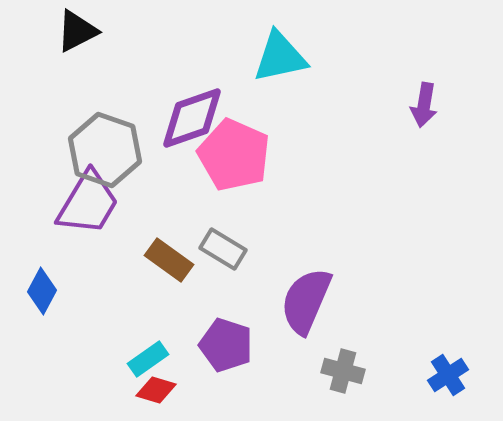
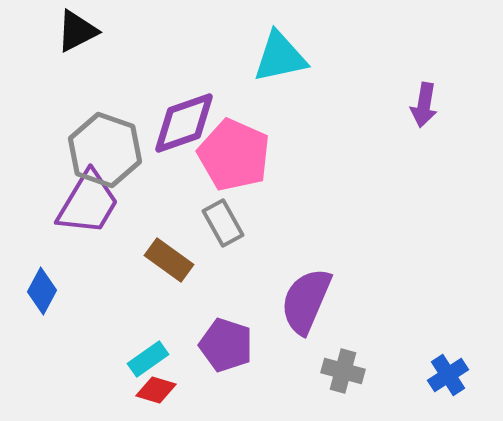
purple diamond: moved 8 px left, 5 px down
gray rectangle: moved 26 px up; rotated 30 degrees clockwise
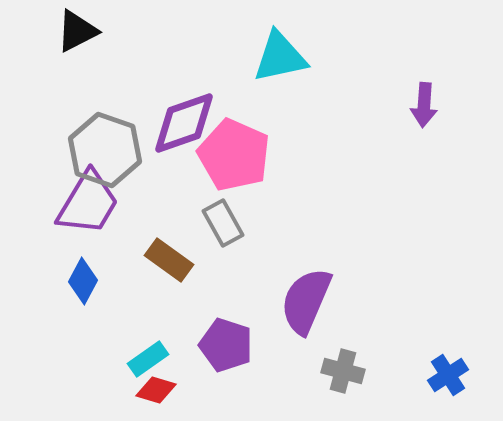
purple arrow: rotated 6 degrees counterclockwise
blue diamond: moved 41 px right, 10 px up
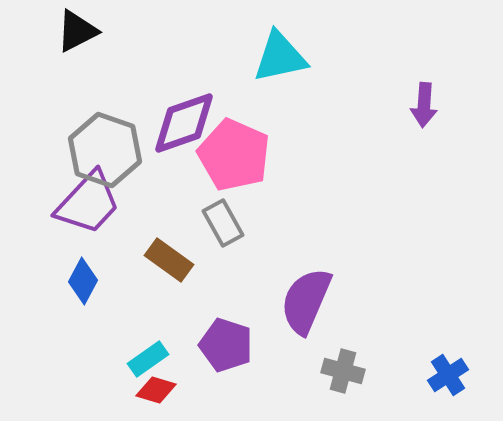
purple trapezoid: rotated 12 degrees clockwise
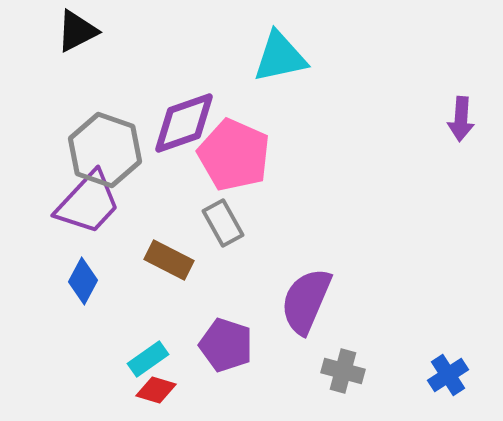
purple arrow: moved 37 px right, 14 px down
brown rectangle: rotated 9 degrees counterclockwise
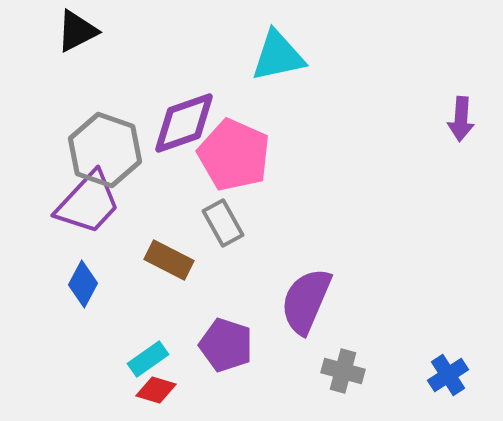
cyan triangle: moved 2 px left, 1 px up
blue diamond: moved 3 px down
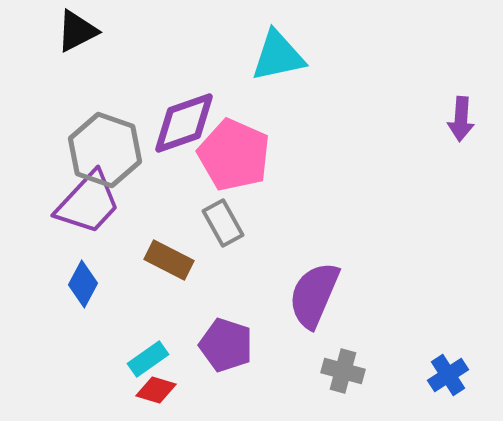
purple semicircle: moved 8 px right, 6 px up
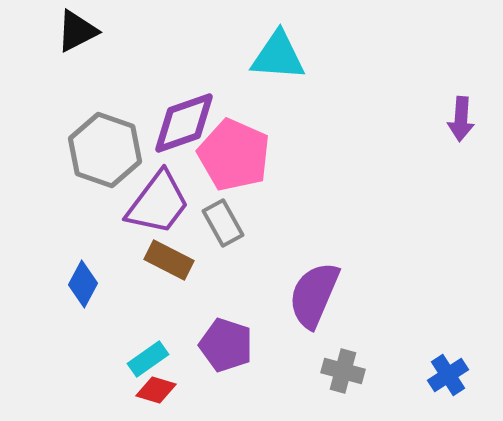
cyan triangle: rotated 16 degrees clockwise
purple trapezoid: moved 70 px right; rotated 6 degrees counterclockwise
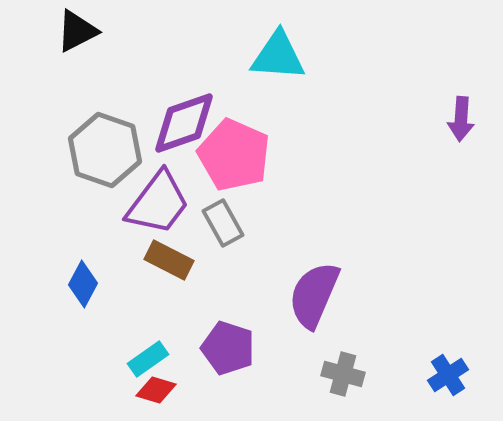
purple pentagon: moved 2 px right, 3 px down
gray cross: moved 3 px down
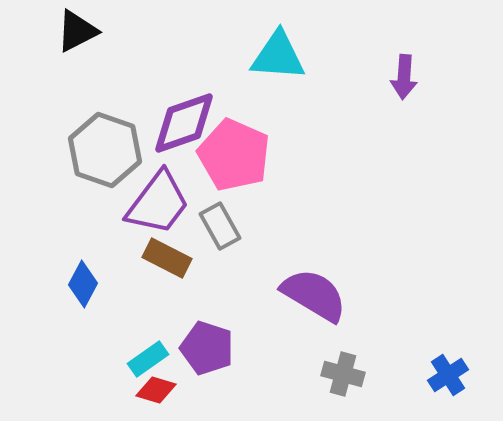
purple arrow: moved 57 px left, 42 px up
gray rectangle: moved 3 px left, 3 px down
brown rectangle: moved 2 px left, 2 px up
purple semicircle: rotated 98 degrees clockwise
purple pentagon: moved 21 px left
